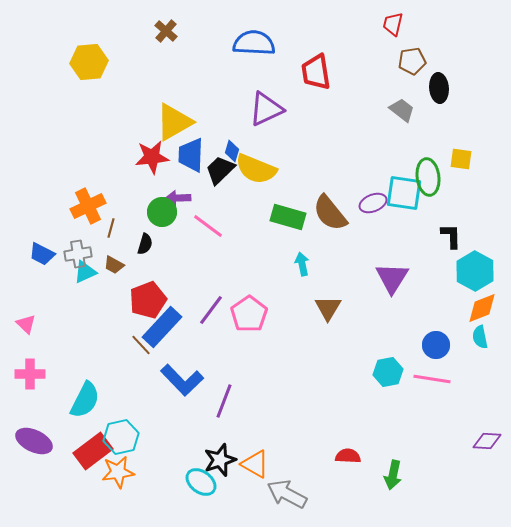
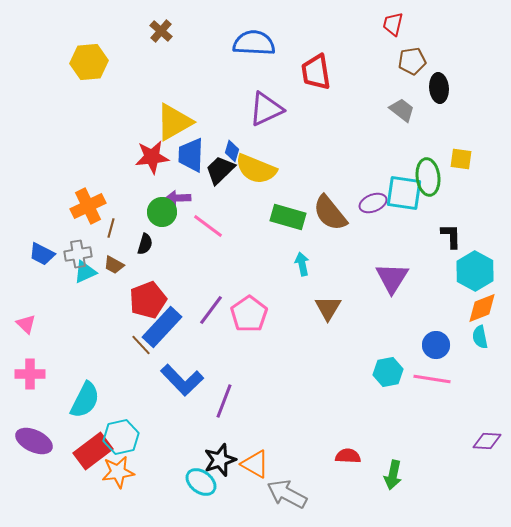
brown cross at (166, 31): moved 5 px left
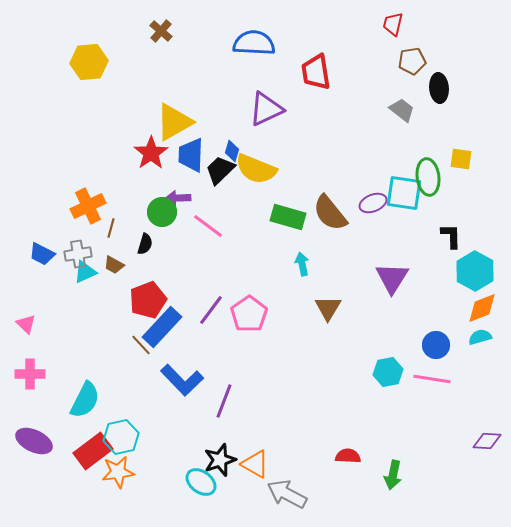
red star at (152, 157): moved 1 px left, 4 px up; rotated 28 degrees counterclockwise
cyan semicircle at (480, 337): rotated 85 degrees clockwise
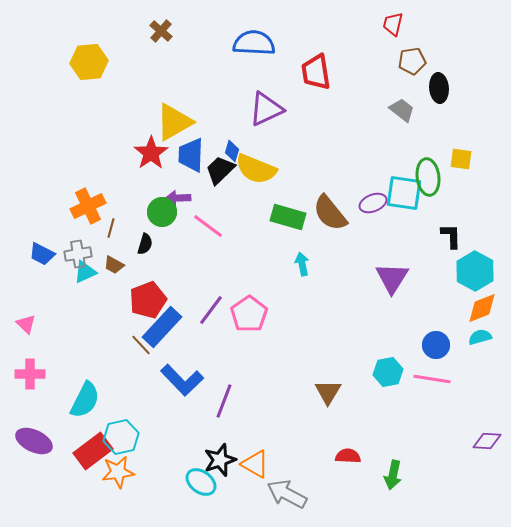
brown triangle at (328, 308): moved 84 px down
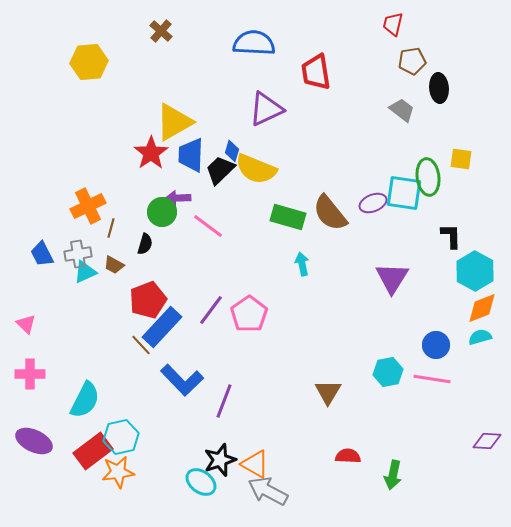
blue trapezoid at (42, 254): rotated 36 degrees clockwise
gray arrow at (287, 494): moved 19 px left, 3 px up
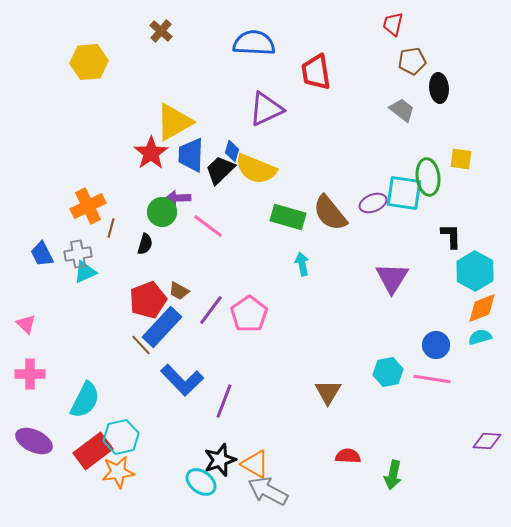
brown trapezoid at (114, 265): moved 65 px right, 26 px down
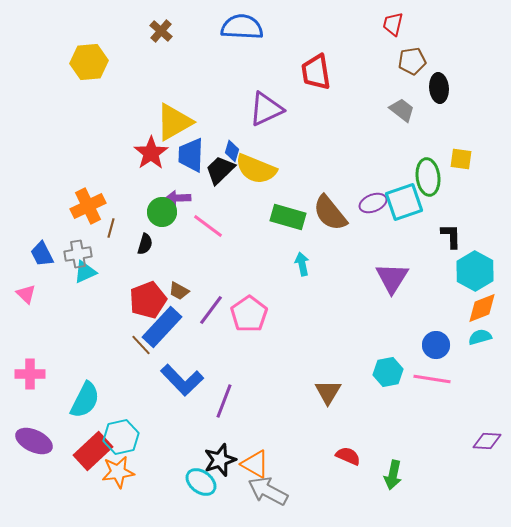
blue semicircle at (254, 43): moved 12 px left, 16 px up
cyan square at (404, 193): moved 9 px down; rotated 27 degrees counterclockwise
pink triangle at (26, 324): moved 30 px up
red rectangle at (93, 451): rotated 6 degrees counterclockwise
red semicircle at (348, 456): rotated 20 degrees clockwise
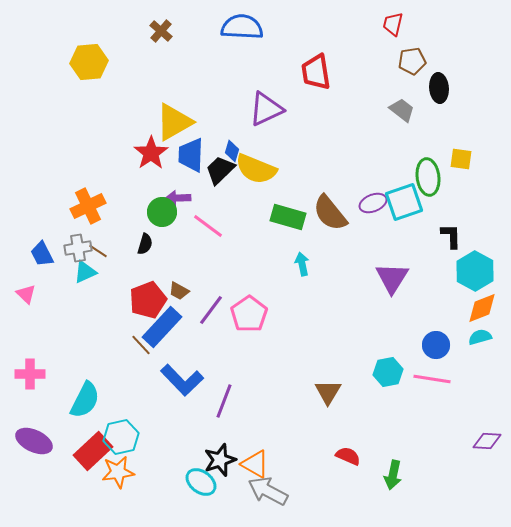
brown line at (111, 228): moved 13 px left, 23 px down; rotated 72 degrees counterclockwise
gray cross at (78, 254): moved 6 px up
